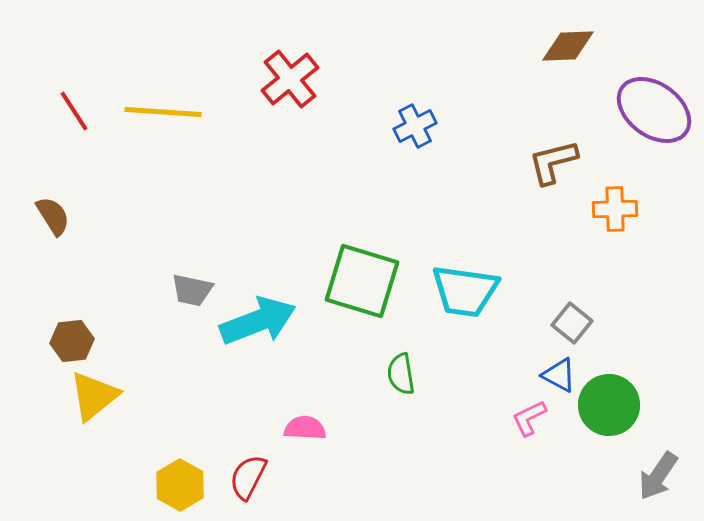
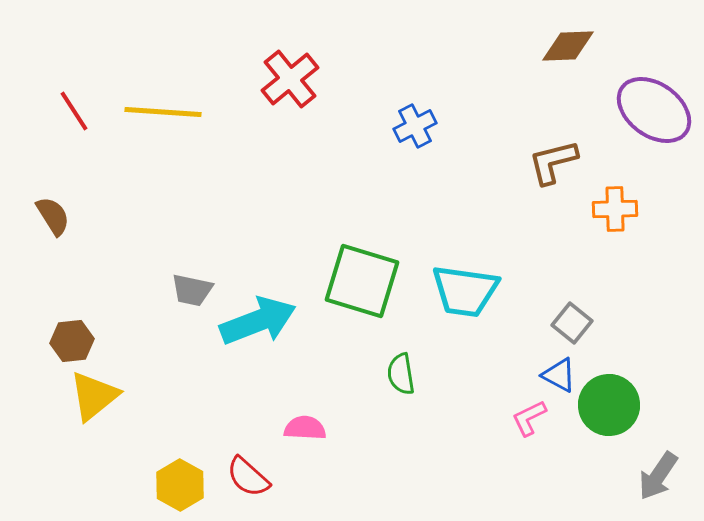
red semicircle: rotated 75 degrees counterclockwise
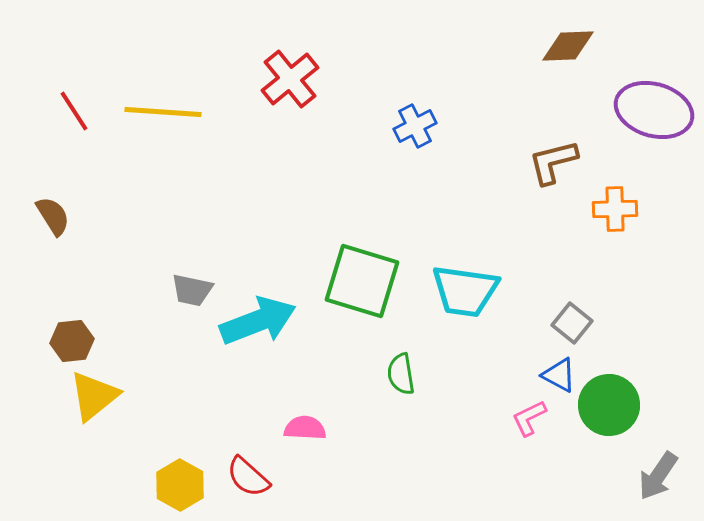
purple ellipse: rotated 20 degrees counterclockwise
